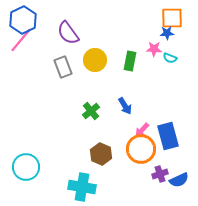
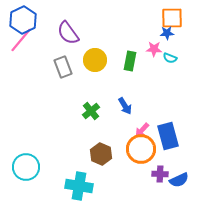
purple cross: rotated 21 degrees clockwise
cyan cross: moved 3 px left, 1 px up
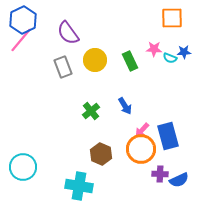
blue star: moved 17 px right, 19 px down
green rectangle: rotated 36 degrees counterclockwise
cyan circle: moved 3 px left
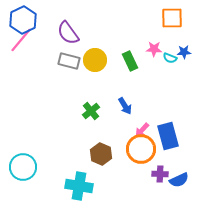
gray rectangle: moved 6 px right, 6 px up; rotated 55 degrees counterclockwise
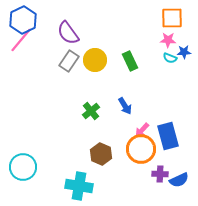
pink star: moved 14 px right, 9 px up
gray rectangle: rotated 70 degrees counterclockwise
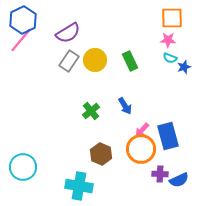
purple semicircle: rotated 85 degrees counterclockwise
blue star: moved 15 px down; rotated 16 degrees counterclockwise
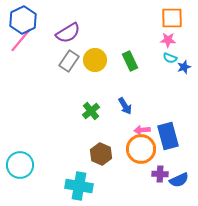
pink arrow: rotated 42 degrees clockwise
cyan circle: moved 3 px left, 2 px up
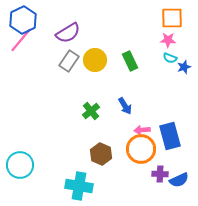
blue rectangle: moved 2 px right
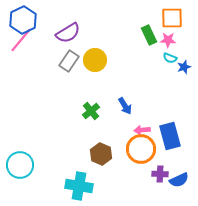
green rectangle: moved 19 px right, 26 px up
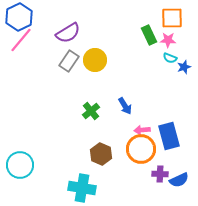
blue hexagon: moved 4 px left, 3 px up
blue rectangle: moved 1 px left
cyan cross: moved 3 px right, 2 px down
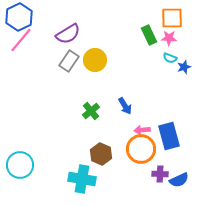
purple semicircle: moved 1 px down
pink star: moved 1 px right, 2 px up
cyan cross: moved 9 px up
